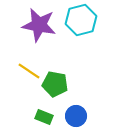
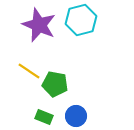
purple star: rotated 12 degrees clockwise
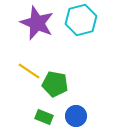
purple star: moved 2 px left, 2 px up
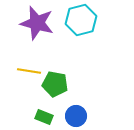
purple star: rotated 8 degrees counterclockwise
yellow line: rotated 25 degrees counterclockwise
